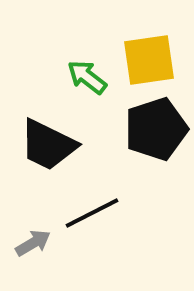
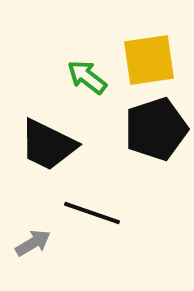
black line: rotated 46 degrees clockwise
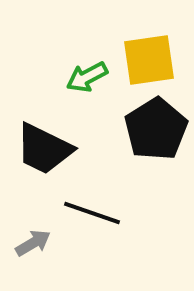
green arrow: rotated 66 degrees counterclockwise
black pentagon: rotated 14 degrees counterclockwise
black trapezoid: moved 4 px left, 4 px down
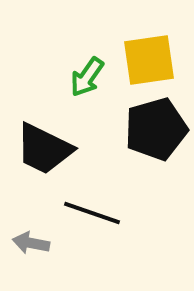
green arrow: rotated 27 degrees counterclockwise
black pentagon: rotated 16 degrees clockwise
gray arrow: moved 2 px left; rotated 138 degrees counterclockwise
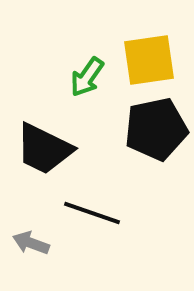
black pentagon: rotated 4 degrees clockwise
gray arrow: rotated 9 degrees clockwise
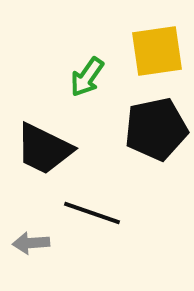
yellow square: moved 8 px right, 9 px up
gray arrow: rotated 24 degrees counterclockwise
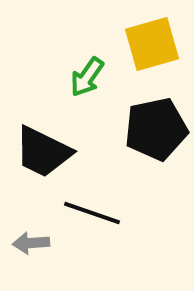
yellow square: moved 5 px left, 7 px up; rotated 8 degrees counterclockwise
black trapezoid: moved 1 px left, 3 px down
